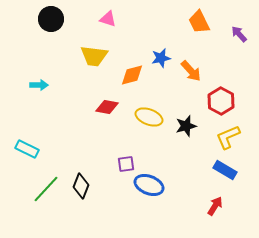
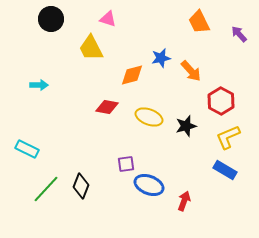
yellow trapezoid: moved 3 px left, 8 px up; rotated 56 degrees clockwise
red arrow: moved 31 px left, 5 px up; rotated 12 degrees counterclockwise
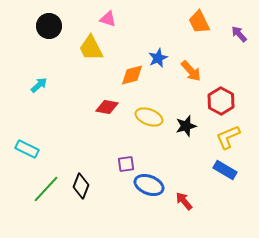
black circle: moved 2 px left, 7 px down
blue star: moved 3 px left; rotated 12 degrees counterclockwise
cyan arrow: rotated 42 degrees counterclockwise
red arrow: rotated 60 degrees counterclockwise
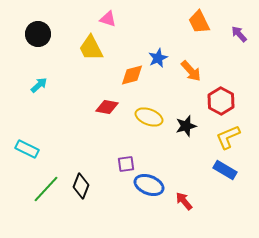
black circle: moved 11 px left, 8 px down
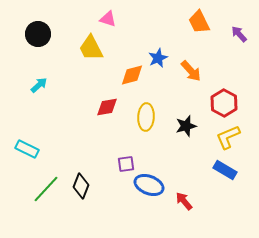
red hexagon: moved 3 px right, 2 px down
red diamond: rotated 20 degrees counterclockwise
yellow ellipse: moved 3 px left; rotated 72 degrees clockwise
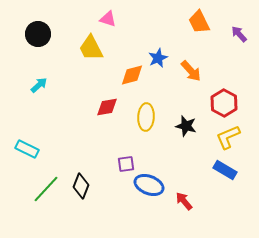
black star: rotated 30 degrees clockwise
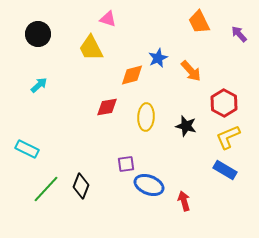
red arrow: rotated 24 degrees clockwise
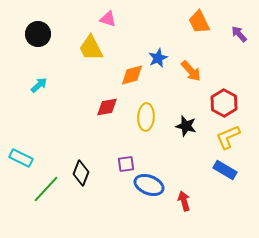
cyan rectangle: moved 6 px left, 9 px down
black diamond: moved 13 px up
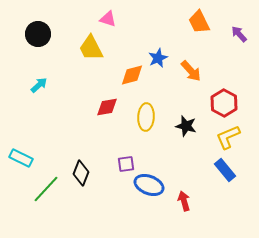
blue rectangle: rotated 20 degrees clockwise
